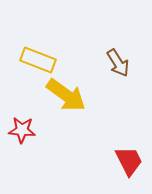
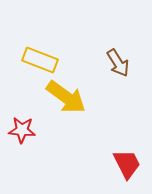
yellow rectangle: moved 2 px right
yellow arrow: moved 2 px down
red trapezoid: moved 2 px left, 3 px down
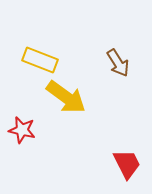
red star: rotated 8 degrees clockwise
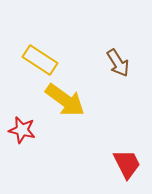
yellow rectangle: rotated 12 degrees clockwise
yellow arrow: moved 1 px left, 3 px down
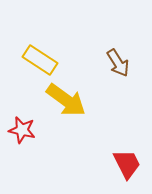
yellow arrow: moved 1 px right
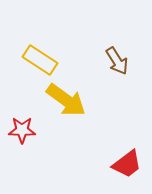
brown arrow: moved 1 px left, 2 px up
red star: rotated 12 degrees counterclockwise
red trapezoid: rotated 80 degrees clockwise
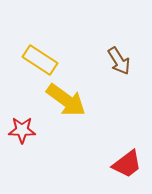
brown arrow: moved 2 px right
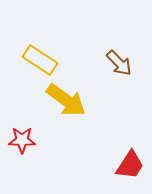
brown arrow: moved 2 px down; rotated 12 degrees counterclockwise
red star: moved 10 px down
red trapezoid: moved 3 px right, 1 px down; rotated 20 degrees counterclockwise
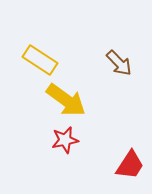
red star: moved 43 px right; rotated 12 degrees counterclockwise
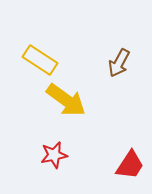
brown arrow: rotated 72 degrees clockwise
red star: moved 11 px left, 15 px down
